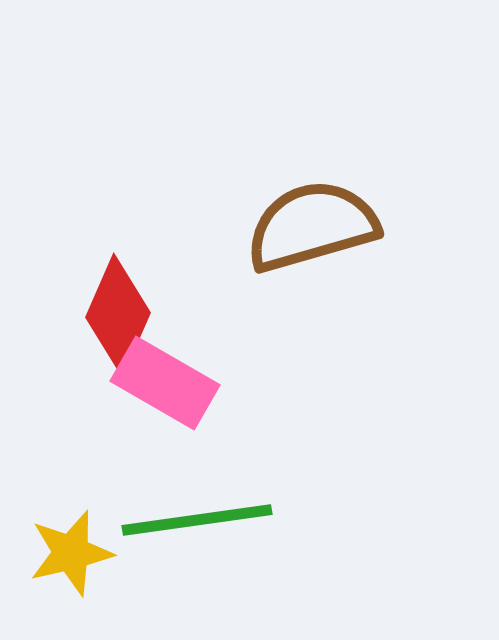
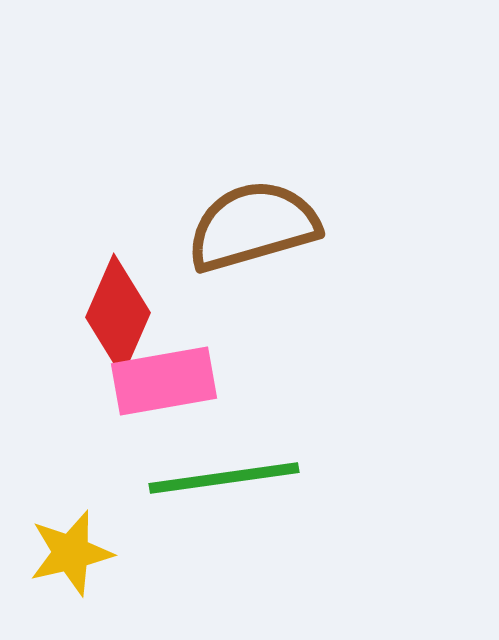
brown semicircle: moved 59 px left
pink rectangle: moved 1 px left, 2 px up; rotated 40 degrees counterclockwise
green line: moved 27 px right, 42 px up
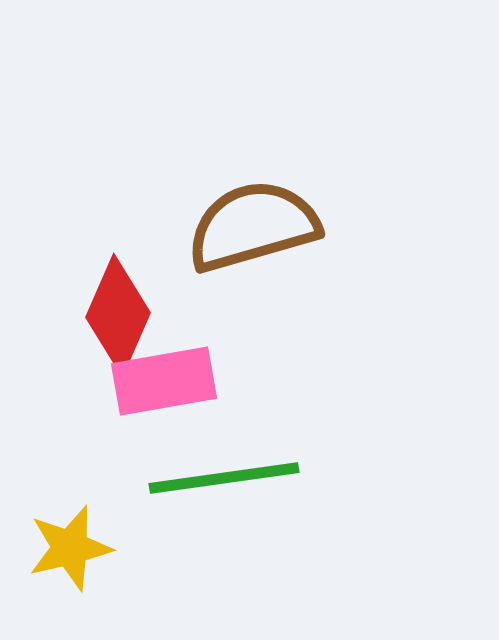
yellow star: moved 1 px left, 5 px up
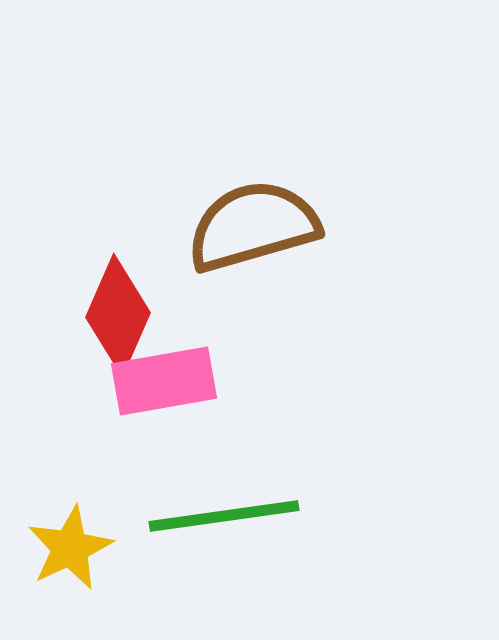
green line: moved 38 px down
yellow star: rotated 12 degrees counterclockwise
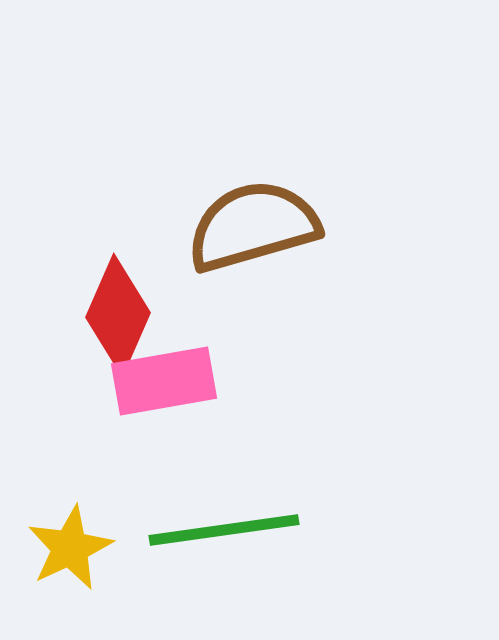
green line: moved 14 px down
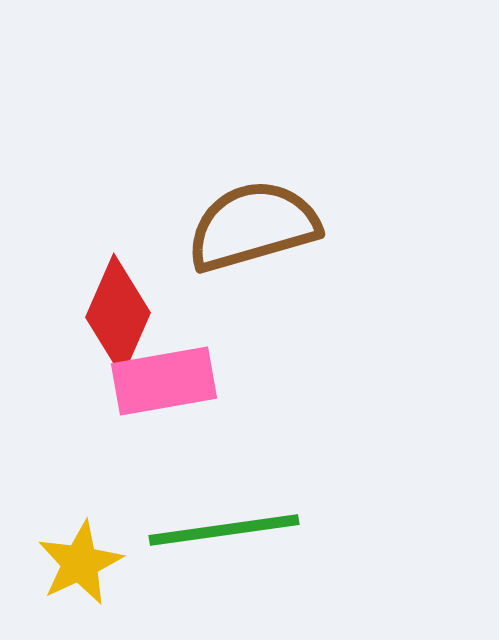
yellow star: moved 10 px right, 15 px down
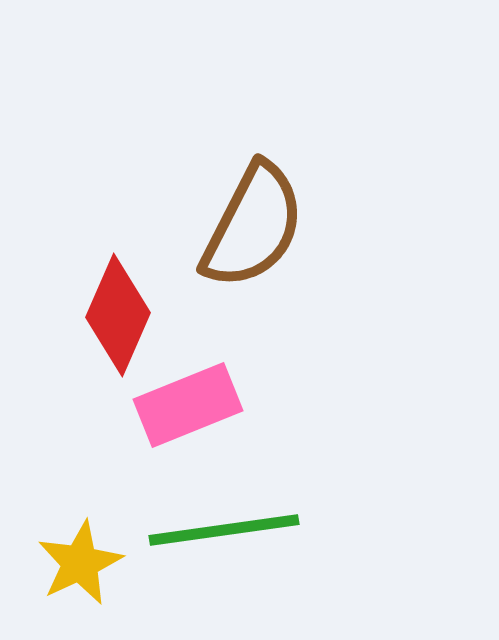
brown semicircle: rotated 133 degrees clockwise
pink rectangle: moved 24 px right, 24 px down; rotated 12 degrees counterclockwise
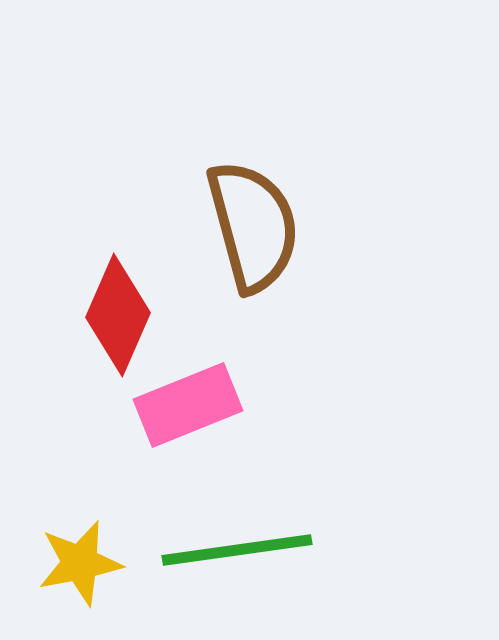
brown semicircle: rotated 42 degrees counterclockwise
green line: moved 13 px right, 20 px down
yellow star: rotated 14 degrees clockwise
